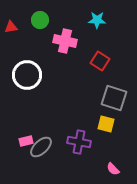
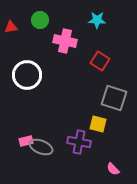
yellow square: moved 8 px left
gray ellipse: rotated 65 degrees clockwise
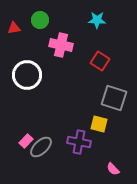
red triangle: moved 3 px right, 1 px down
pink cross: moved 4 px left, 4 px down
yellow square: moved 1 px right
pink rectangle: rotated 32 degrees counterclockwise
gray ellipse: rotated 65 degrees counterclockwise
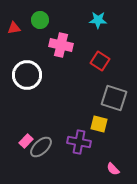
cyan star: moved 1 px right
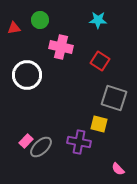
pink cross: moved 2 px down
pink semicircle: moved 5 px right
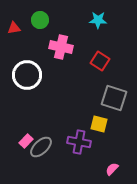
pink semicircle: moved 6 px left; rotated 88 degrees clockwise
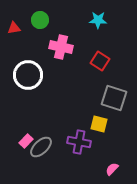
white circle: moved 1 px right
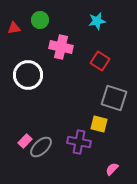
cyan star: moved 1 px left, 1 px down; rotated 12 degrees counterclockwise
pink rectangle: moved 1 px left
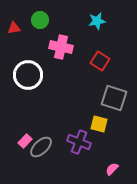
purple cross: rotated 10 degrees clockwise
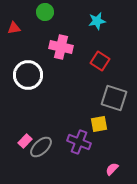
green circle: moved 5 px right, 8 px up
yellow square: rotated 24 degrees counterclockwise
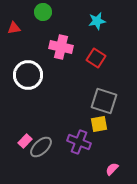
green circle: moved 2 px left
red square: moved 4 px left, 3 px up
gray square: moved 10 px left, 3 px down
